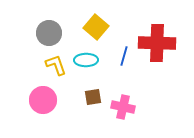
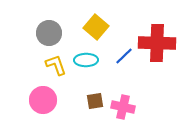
blue line: rotated 30 degrees clockwise
brown square: moved 2 px right, 4 px down
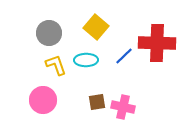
brown square: moved 2 px right, 1 px down
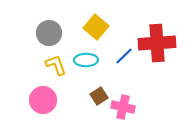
red cross: rotated 6 degrees counterclockwise
brown square: moved 2 px right, 6 px up; rotated 24 degrees counterclockwise
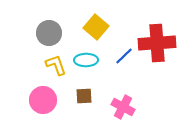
brown square: moved 15 px left; rotated 30 degrees clockwise
pink cross: rotated 15 degrees clockwise
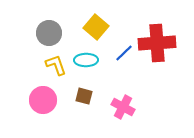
blue line: moved 3 px up
brown square: rotated 18 degrees clockwise
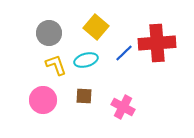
cyan ellipse: rotated 15 degrees counterclockwise
brown square: rotated 12 degrees counterclockwise
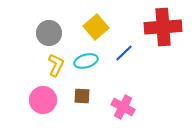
yellow square: rotated 10 degrees clockwise
red cross: moved 6 px right, 16 px up
cyan ellipse: moved 1 px down
yellow L-shape: rotated 45 degrees clockwise
brown square: moved 2 px left
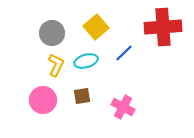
gray circle: moved 3 px right
brown square: rotated 12 degrees counterclockwise
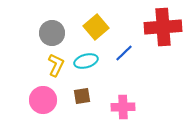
pink cross: rotated 30 degrees counterclockwise
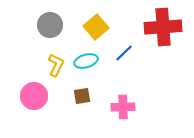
gray circle: moved 2 px left, 8 px up
pink circle: moved 9 px left, 4 px up
